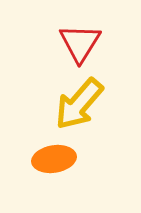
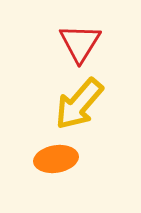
orange ellipse: moved 2 px right
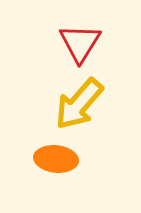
orange ellipse: rotated 15 degrees clockwise
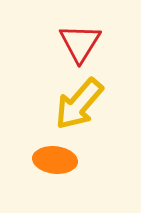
orange ellipse: moved 1 px left, 1 px down
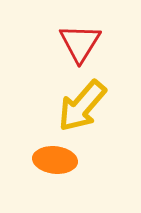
yellow arrow: moved 3 px right, 2 px down
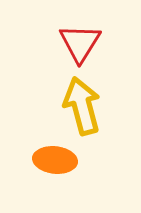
yellow arrow: rotated 124 degrees clockwise
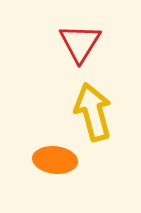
yellow arrow: moved 11 px right, 6 px down
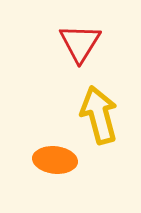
yellow arrow: moved 6 px right, 3 px down
